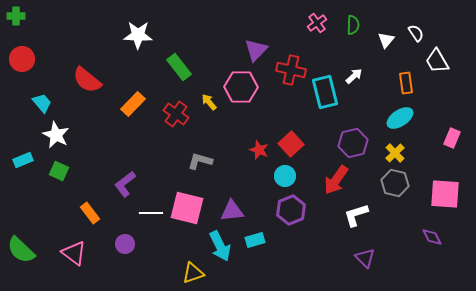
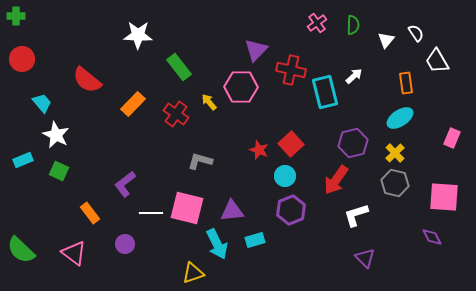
pink square at (445, 194): moved 1 px left, 3 px down
cyan arrow at (220, 246): moved 3 px left, 2 px up
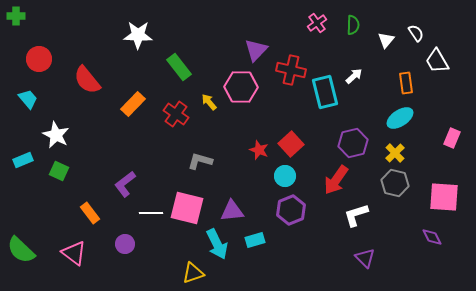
red circle at (22, 59): moved 17 px right
red semicircle at (87, 80): rotated 12 degrees clockwise
cyan trapezoid at (42, 103): moved 14 px left, 4 px up
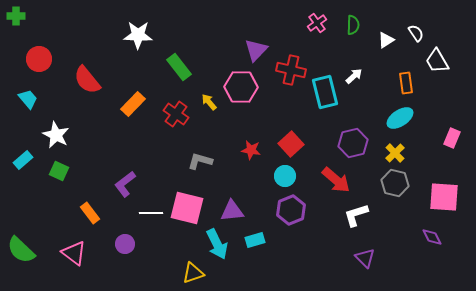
white triangle at (386, 40): rotated 18 degrees clockwise
red star at (259, 150): moved 8 px left; rotated 12 degrees counterclockwise
cyan rectangle at (23, 160): rotated 18 degrees counterclockwise
red arrow at (336, 180): rotated 84 degrees counterclockwise
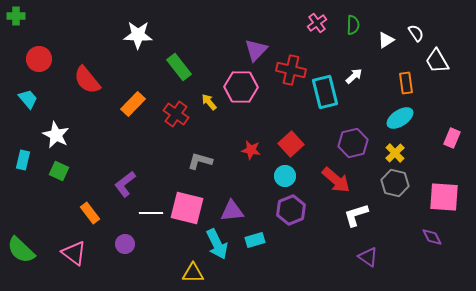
cyan rectangle at (23, 160): rotated 36 degrees counterclockwise
purple triangle at (365, 258): moved 3 px right, 1 px up; rotated 10 degrees counterclockwise
yellow triangle at (193, 273): rotated 20 degrees clockwise
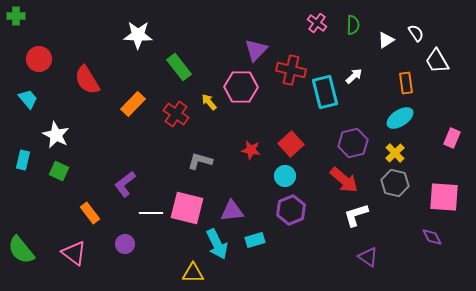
pink cross at (317, 23): rotated 18 degrees counterclockwise
red semicircle at (87, 80): rotated 8 degrees clockwise
red arrow at (336, 180): moved 8 px right
green semicircle at (21, 250): rotated 8 degrees clockwise
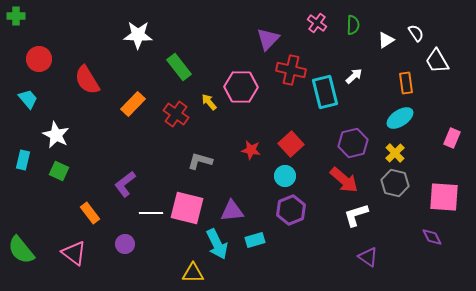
purple triangle at (256, 50): moved 12 px right, 11 px up
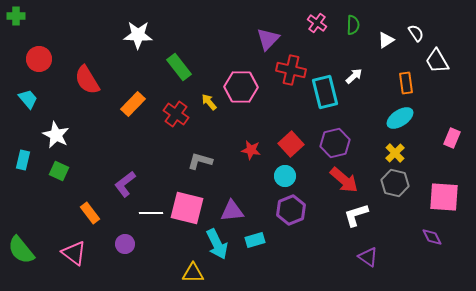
purple hexagon at (353, 143): moved 18 px left
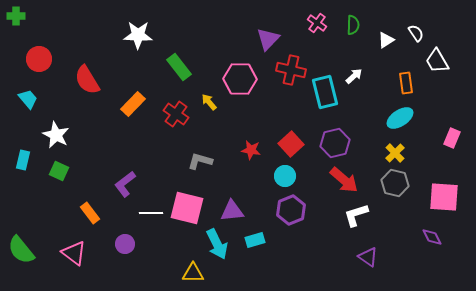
pink hexagon at (241, 87): moved 1 px left, 8 px up
